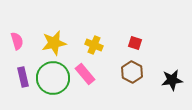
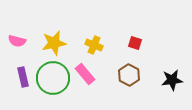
pink semicircle: rotated 120 degrees clockwise
brown hexagon: moved 3 px left, 3 px down
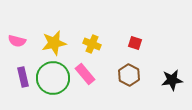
yellow cross: moved 2 px left, 1 px up
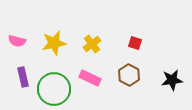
yellow cross: rotated 30 degrees clockwise
pink rectangle: moved 5 px right, 4 px down; rotated 25 degrees counterclockwise
green circle: moved 1 px right, 11 px down
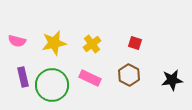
green circle: moved 2 px left, 4 px up
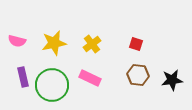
red square: moved 1 px right, 1 px down
brown hexagon: moved 9 px right; rotated 20 degrees counterclockwise
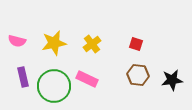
pink rectangle: moved 3 px left, 1 px down
green circle: moved 2 px right, 1 px down
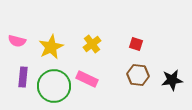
yellow star: moved 3 px left, 4 px down; rotated 15 degrees counterclockwise
purple rectangle: rotated 18 degrees clockwise
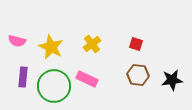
yellow star: rotated 20 degrees counterclockwise
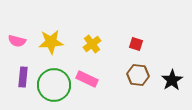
yellow star: moved 5 px up; rotated 30 degrees counterclockwise
black star: rotated 25 degrees counterclockwise
green circle: moved 1 px up
